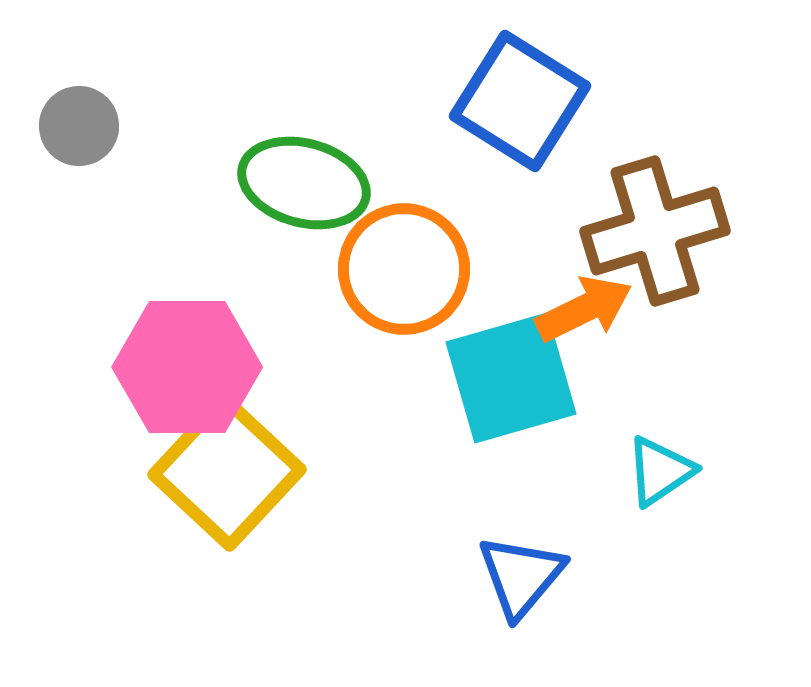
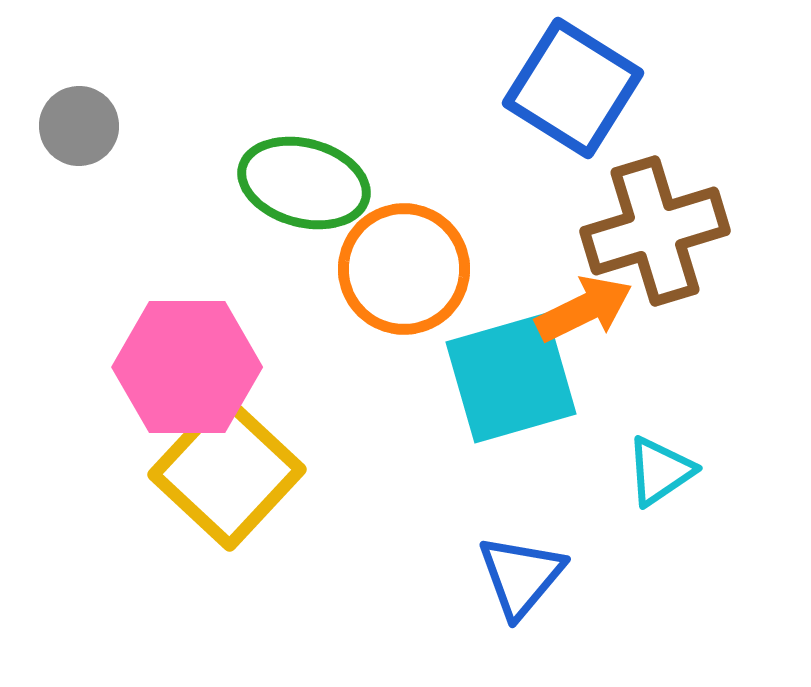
blue square: moved 53 px right, 13 px up
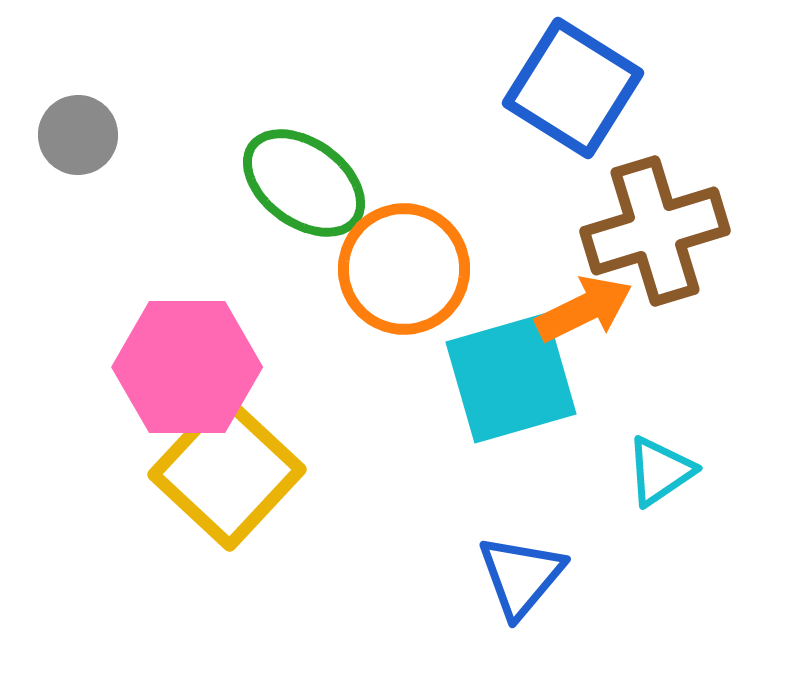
gray circle: moved 1 px left, 9 px down
green ellipse: rotated 21 degrees clockwise
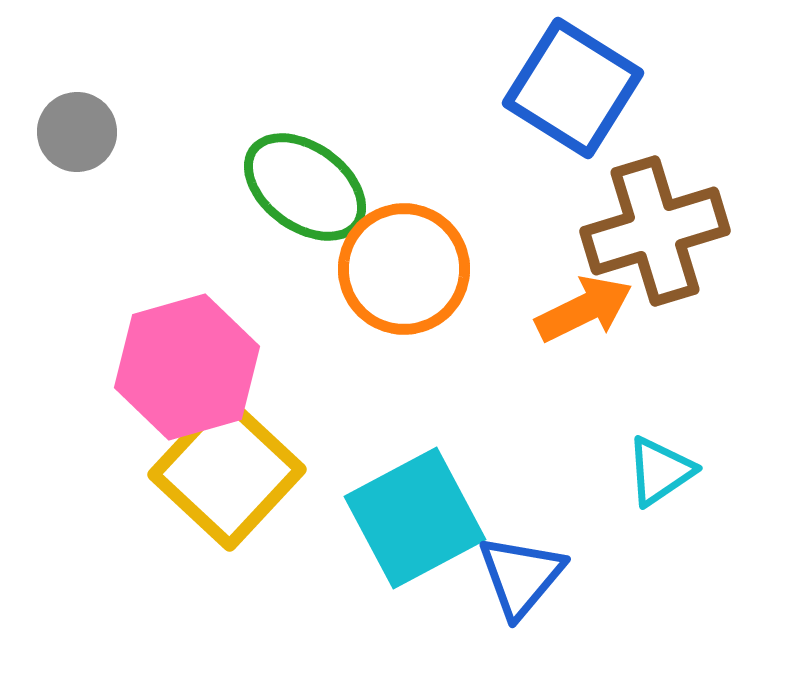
gray circle: moved 1 px left, 3 px up
green ellipse: moved 1 px right, 4 px down
pink hexagon: rotated 16 degrees counterclockwise
cyan square: moved 96 px left, 140 px down; rotated 12 degrees counterclockwise
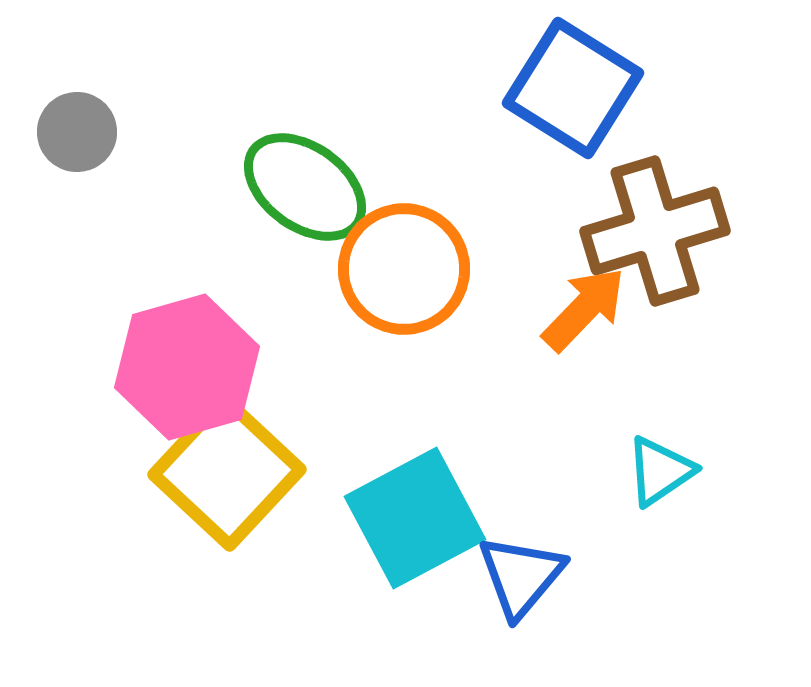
orange arrow: rotated 20 degrees counterclockwise
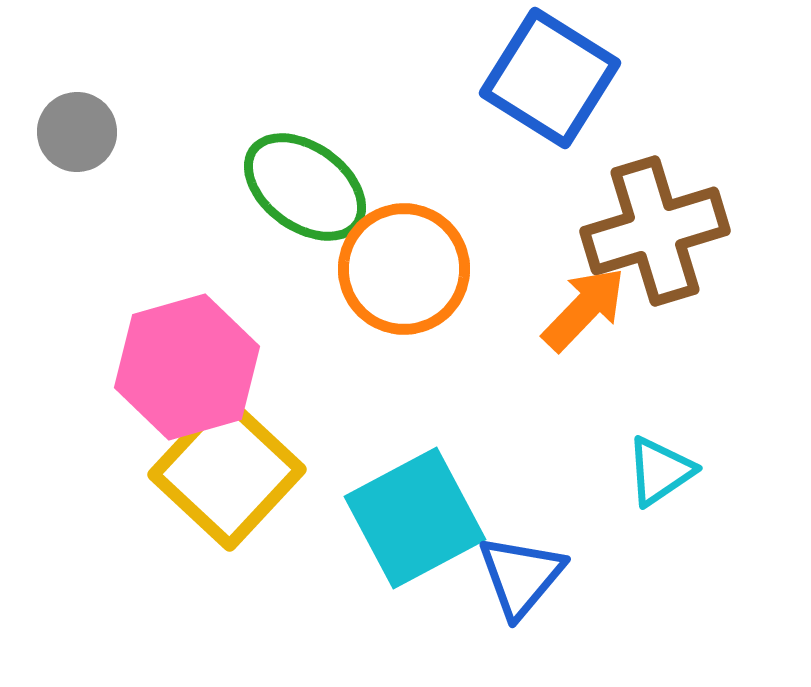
blue square: moved 23 px left, 10 px up
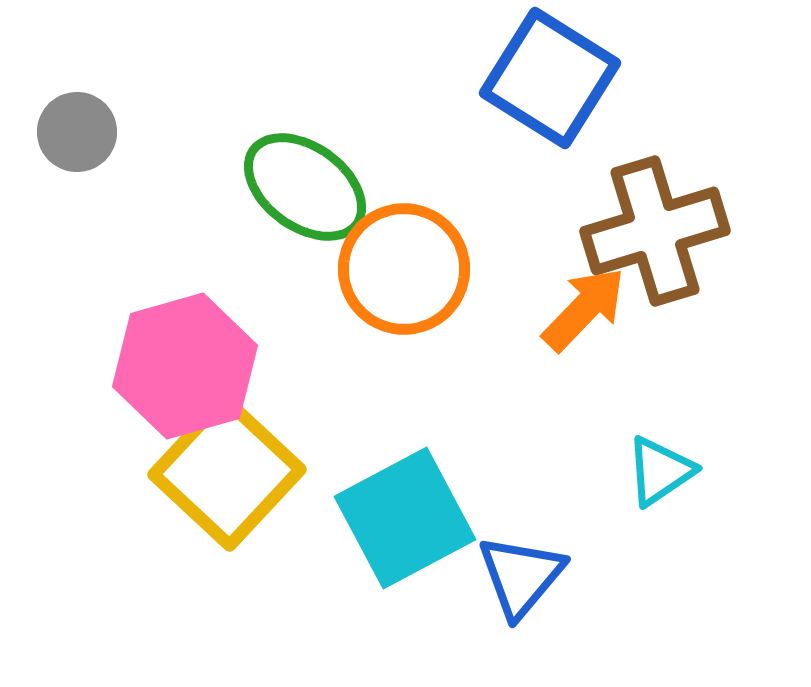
pink hexagon: moved 2 px left, 1 px up
cyan square: moved 10 px left
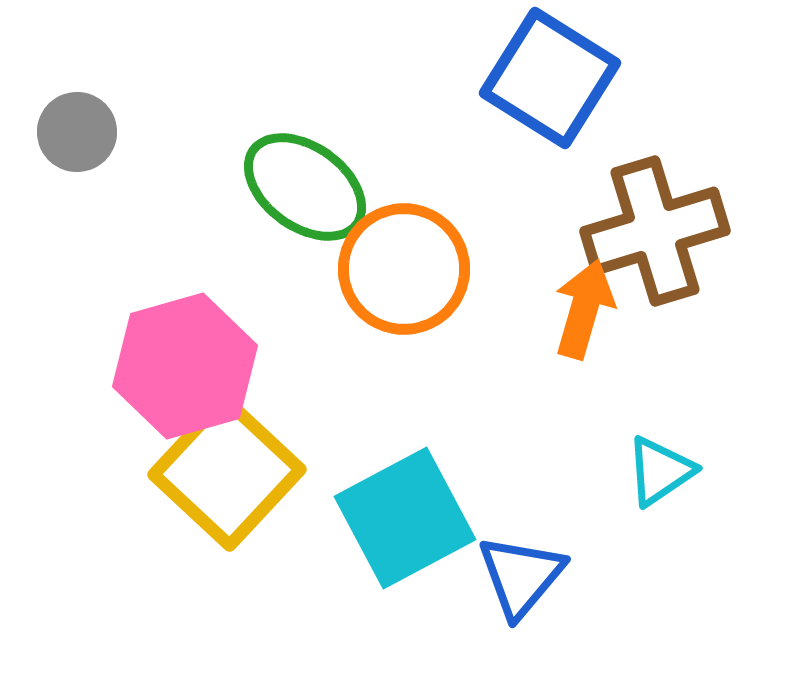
orange arrow: rotated 28 degrees counterclockwise
